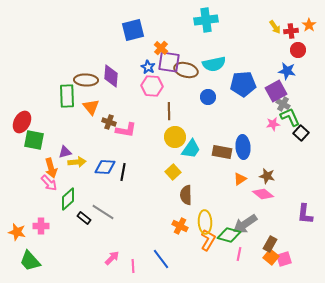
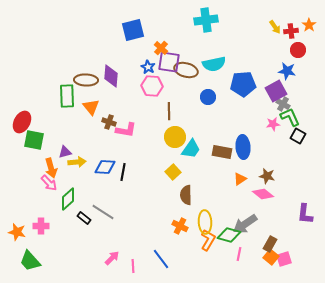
black square at (301, 133): moved 3 px left, 3 px down; rotated 14 degrees counterclockwise
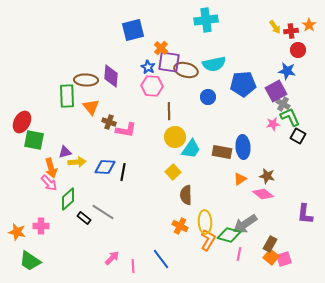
green trapezoid at (30, 261): rotated 15 degrees counterclockwise
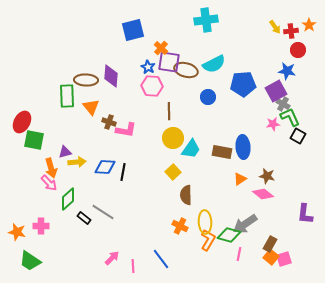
cyan semicircle at (214, 64): rotated 15 degrees counterclockwise
yellow circle at (175, 137): moved 2 px left, 1 px down
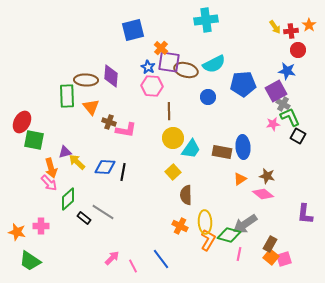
yellow arrow at (77, 162): rotated 132 degrees counterclockwise
pink line at (133, 266): rotated 24 degrees counterclockwise
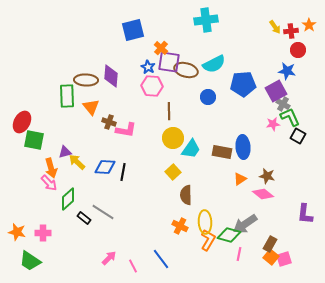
pink cross at (41, 226): moved 2 px right, 7 px down
pink arrow at (112, 258): moved 3 px left
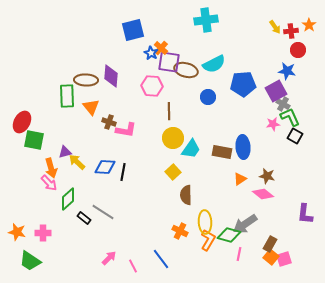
blue star at (148, 67): moved 3 px right, 14 px up
black square at (298, 136): moved 3 px left
orange cross at (180, 226): moved 5 px down
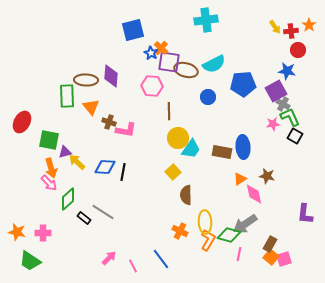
yellow circle at (173, 138): moved 5 px right
green square at (34, 140): moved 15 px right
pink diamond at (263, 194): moved 9 px left; rotated 40 degrees clockwise
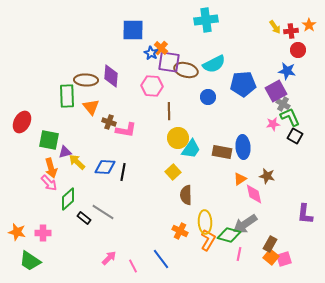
blue square at (133, 30): rotated 15 degrees clockwise
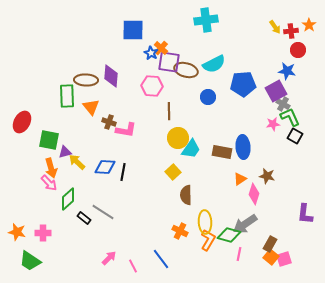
pink diamond at (254, 194): rotated 30 degrees clockwise
